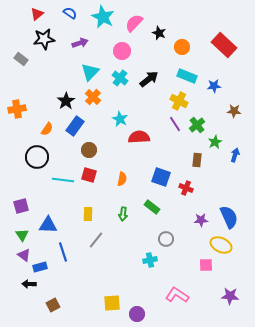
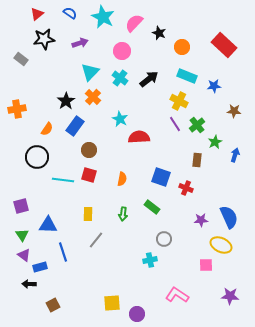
gray circle at (166, 239): moved 2 px left
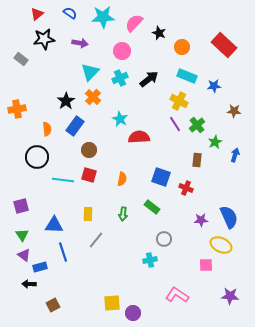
cyan star at (103, 17): rotated 30 degrees counterclockwise
purple arrow at (80, 43): rotated 28 degrees clockwise
cyan cross at (120, 78): rotated 28 degrees clockwise
orange semicircle at (47, 129): rotated 40 degrees counterclockwise
blue triangle at (48, 225): moved 6 px right
purple circle at (137, 314): moved 4 px left, 1 px up
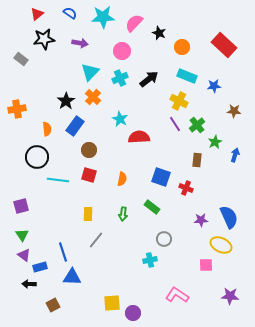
cyan line at (63, 180): moved 5 px left
blue triangle at (54, 225): moved 18 px right, 52 px down
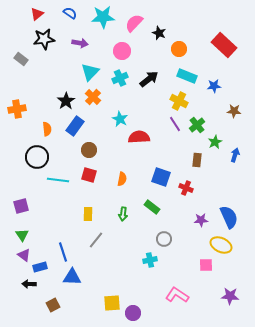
orange circle at (182, 47): moved 3 px left, 2 px down
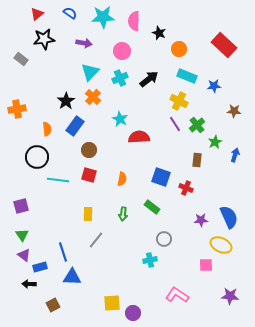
pink semicircle at (134, 23): moved 2 px up; rotated 42 degrees counterclockwise
purple arrow at (80, 43): moved 4 px right
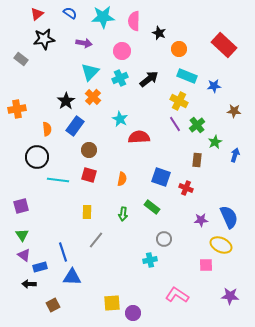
yellow rectangle at (88, 214): moved 1 px left, 2 px up
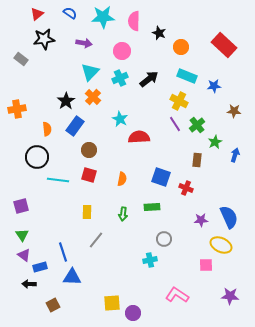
orange circle at (179, 49): moved 2 px right, 2 px up
green rectangle at (152, 207): rotated 42 degrees counterclockwise
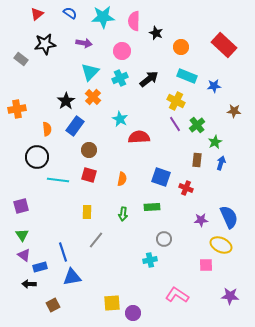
black star at (159, 33): moved 3 px left
black star at (44, 39): moved 1 px right, 5 px down
yellow cross at (179, 101): moved 3 px left
blue arrow at (235, 155): moved 14 px left, 8 px down
blue triangle at (72, 277): rotated 12 degrees counterclockwise
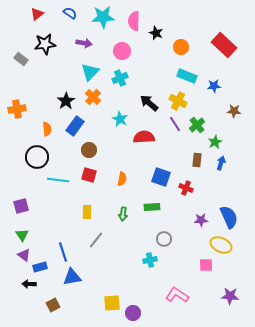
black arrow at (149, 79): moved 24 px down; rotated 102 degrees counterclockwise
yellow cross at (176, 101): moved 2 px right
red semicircle at (139, 137): moved 5 px right
